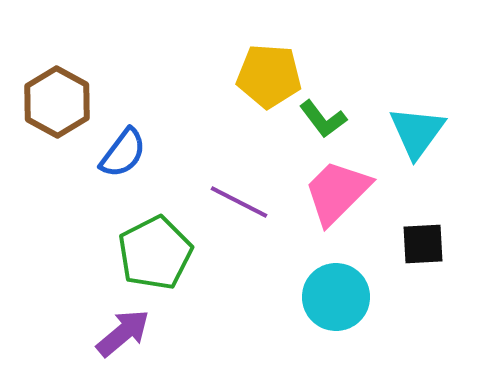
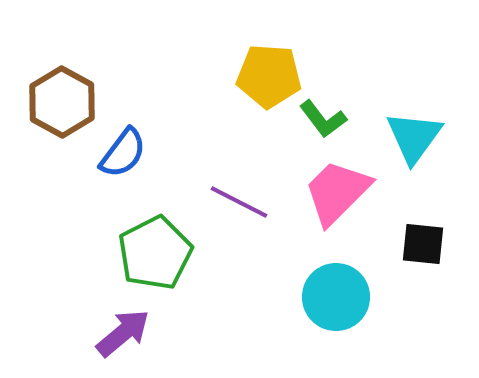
brown hexagon: moved 5 px right
cyan triangle: moved 3 px left, 5 px down
black square: rotated 9 degrees clockwise
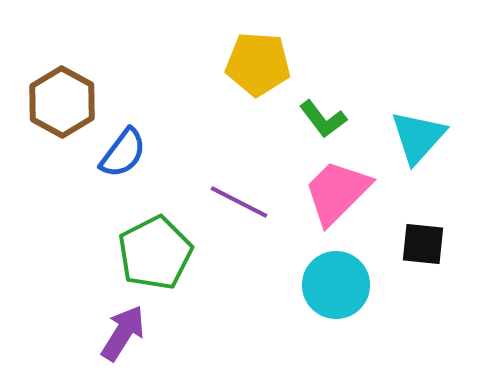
yellow pentagon: moved 11 px left, 12 px up
cyan triangle: moved 4 px right; rotated 6 degrees clockwise
cyan circle: moved 12 px up
purple arrow: rotated 18 degrees counterclockwise
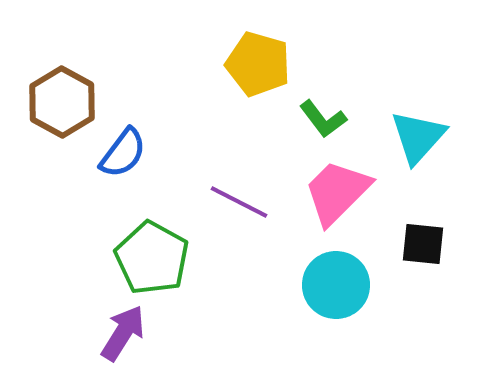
yellow pentagon: rotated 12 degrees clockwise
green pentagon: moved 3 px left, 5 px down; rotated 16 degrees counterclockwise
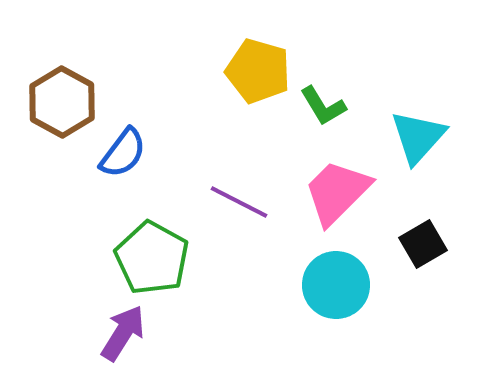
yellow pentagon: moved 7 px down
green L-shape: moved 13 px up; rotated 6 degrees clockwise
black square: rotated 36 degrees counterclockwise
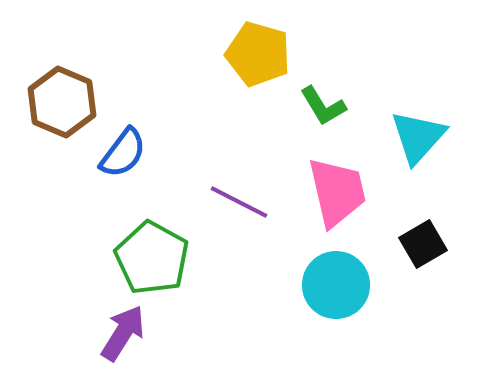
yellow pentagon: moved 17 px up
brown hexagon: rotated 6 degrees counterclockwise
pink trapezoid: rotated 122 degrees clockwise
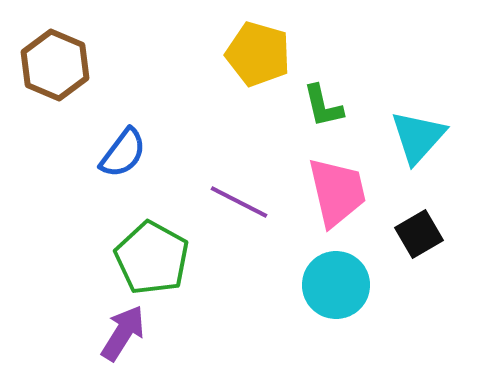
brown hexagon: moved 7 px left, 37 px up
green L-shape: rotated 18 degrees clockwise
black square: moved 4 px left, 10 px up
